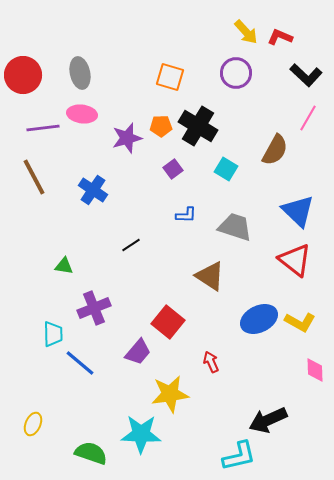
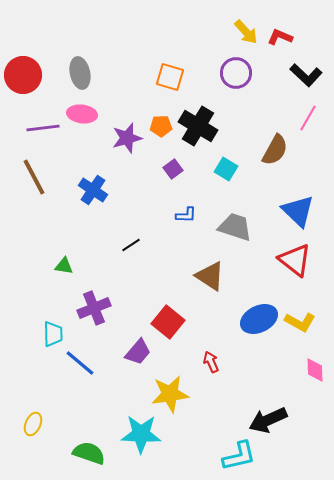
green semicircle: moved 2 px left
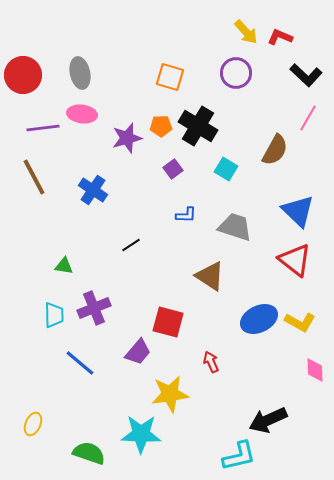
red square: rotated 24 degrees counterclockwise
cyan trapezoid: moved 1 px right, 19 px up
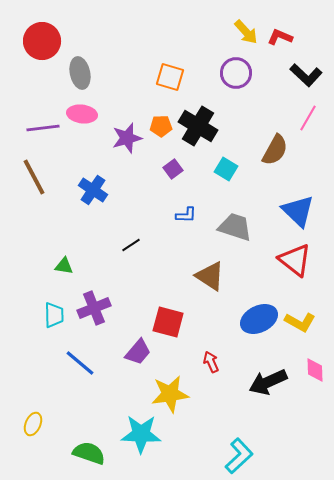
red circle: moved 19 px right, 34 px up
black arrow: moved 38 px up
cyan L-shape: rotated 30 degrees counterclockwise
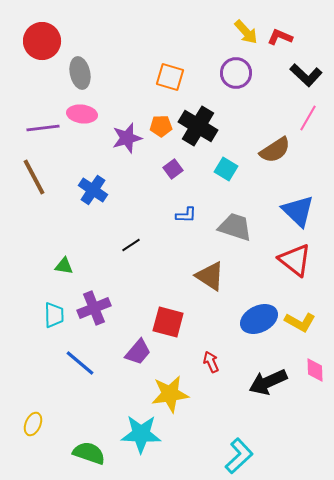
brown semicircle: rotated 28 degrees clockwise
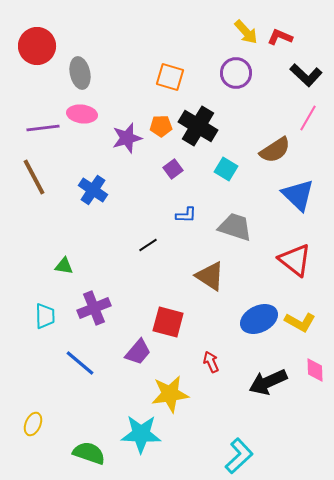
red circle: moved 5 px left, 5 px down
blue triangle: moved 16 px up
black line: moved 17 px right
cyan trapezoid: moved 9 px left, 1 px down
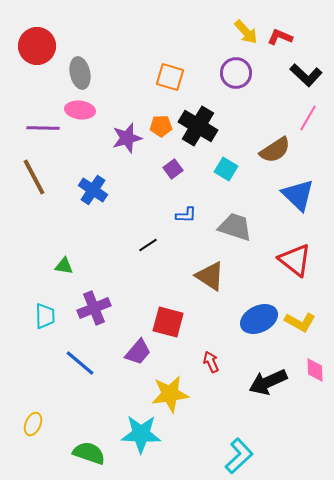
pink ellipse: moved 2 px left, 4 px up
purple line: rotated 8 degrees clockwise
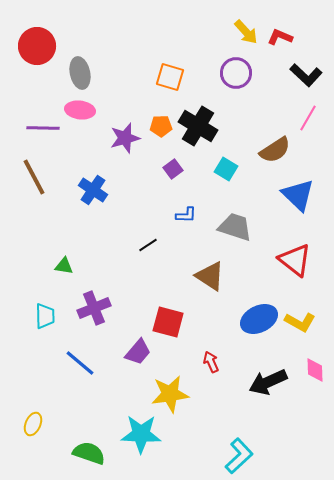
purple star: moved 2 px left
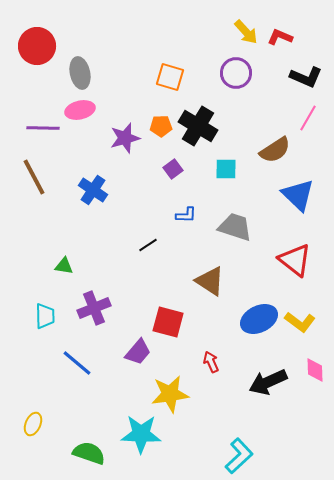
black L-shape: moved 2 px down; rotated 20 degrees counterclockwise
pink ellipse: rotated 20 degrees counterclockwise
cyan square: rotated 30 degrees counterclockwise
brown triangle: moved 5 px down
yellow L-shape: rotated 8 degrees clockwise
blue line: moved 3 px left
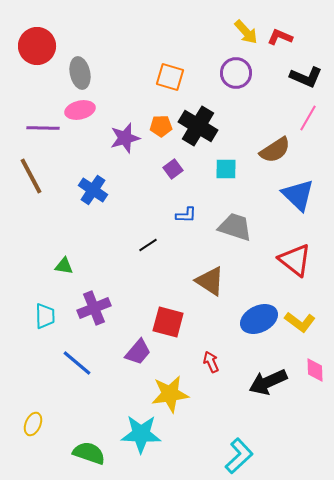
brown line: moved 3 px left, 1 px up
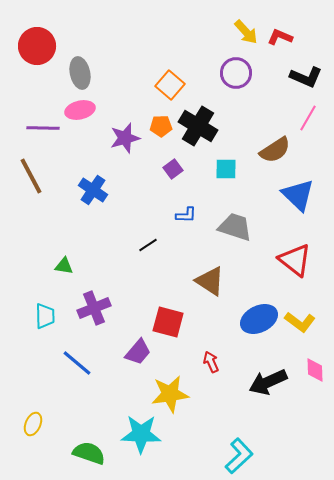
orange square: moved 8 px down; rotated 24 degrees clockwise
